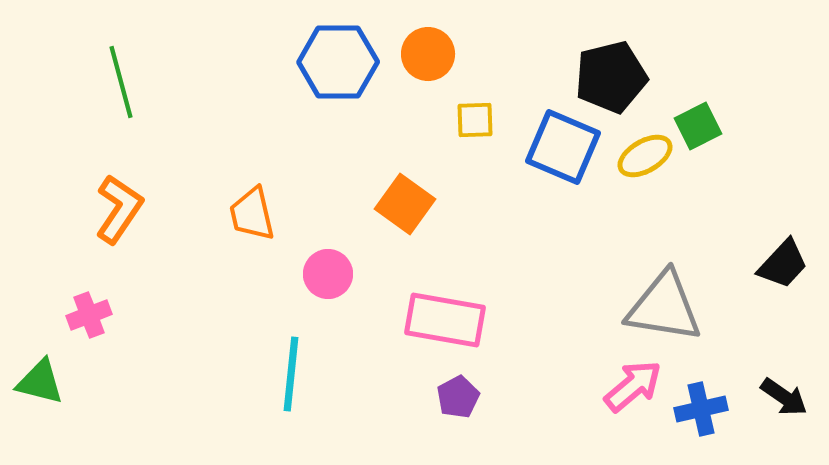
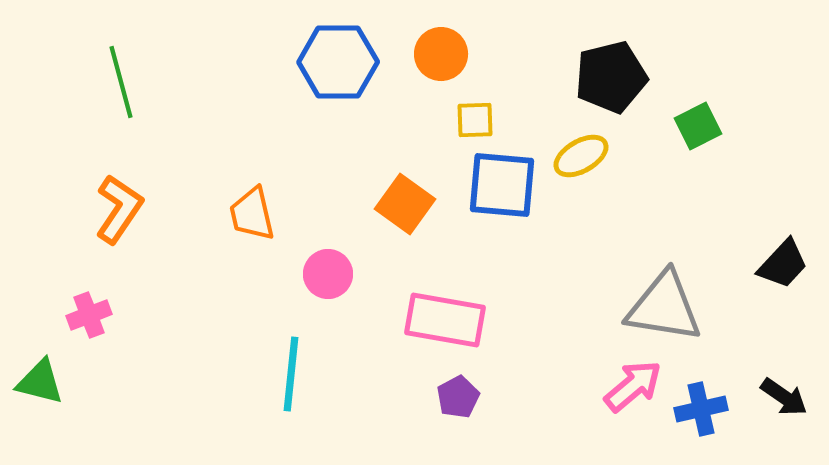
orange circle: moved 13 px right
blue square: moved 61 px left, 38 px down; rotated 18 degrees counterclockwise
yellow ellipse: moved 64 px left
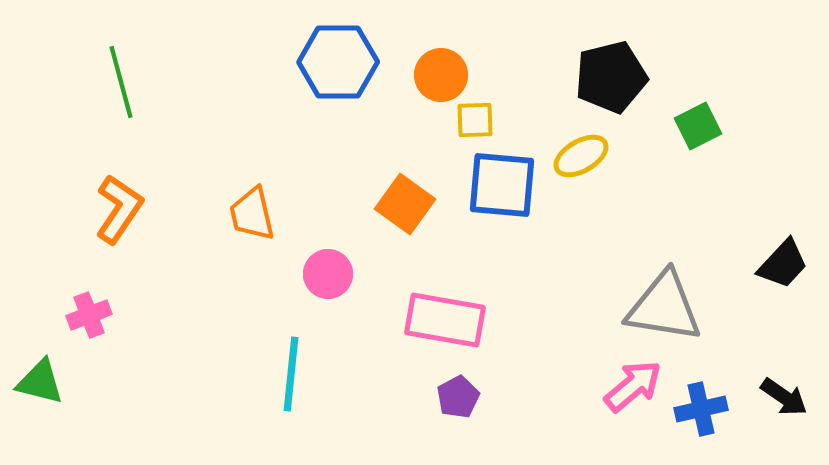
orange circle: moved 21 px down
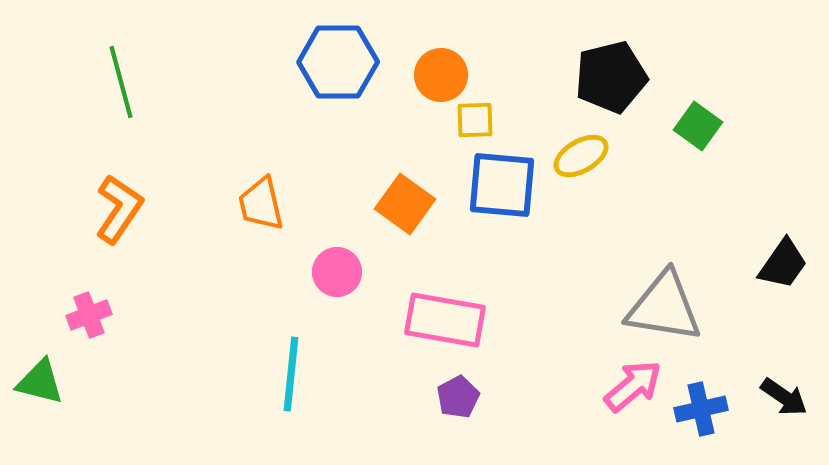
green square: rotated 27 degrees counterclockwise
orange trapezoid: moved 9 px right, 10 px up
black trapezoid: rotated 8 degrees counterclockwise
pink circle: moved 9 px right, 2 px up
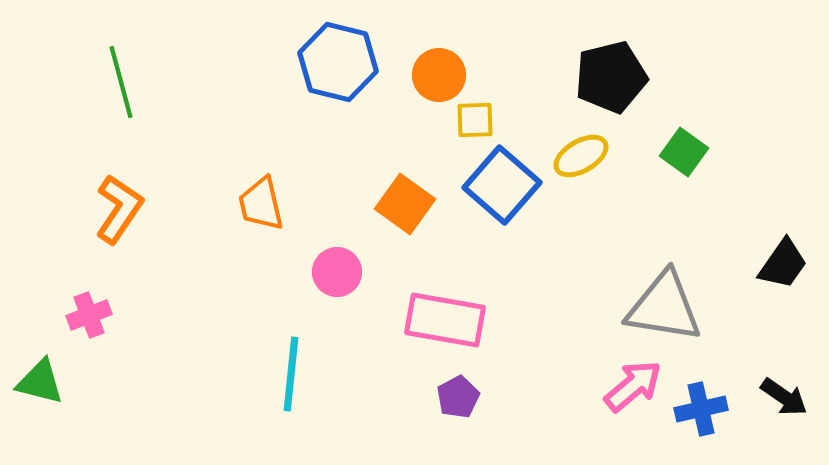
blue hexagon: rotated 14 degrees clockwise
orange circle: moved 2 px left
green square: moved 14 px left, 26 px down
blue square: rotated 36 degrees clockwise
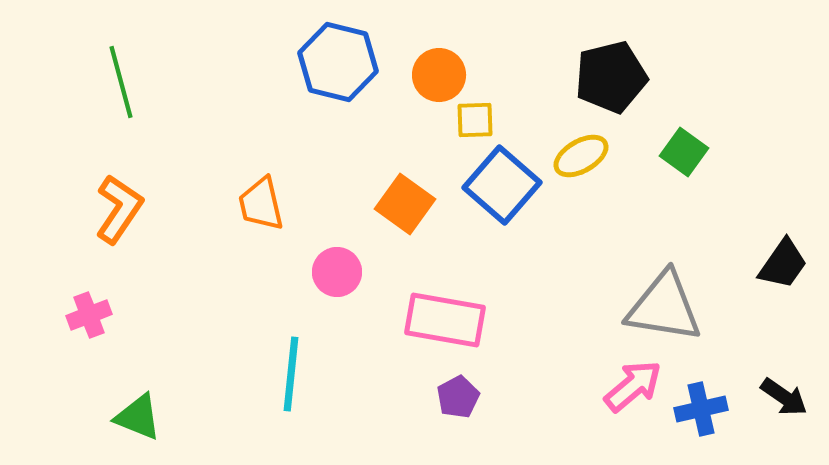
green triangle: moved 98 px right, 35 px down; rotated 8 degrees clockwise
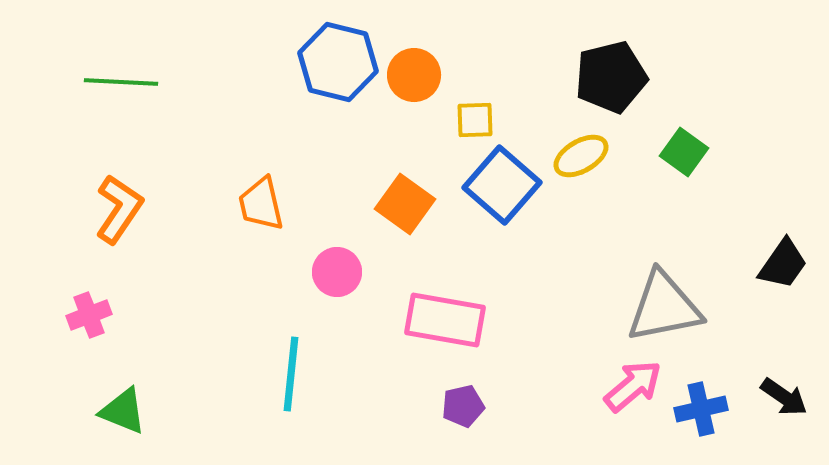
orange circle: moved 25 px left
green line: rotated 72 degrees counterclockwise
gray triangle: rotated 20 degrees counterclockwise
purple pentagon: moved 5 px right, 9 px down; rotated 15 degrees clockwise
green triangle: moved 15 px left, 6 px up
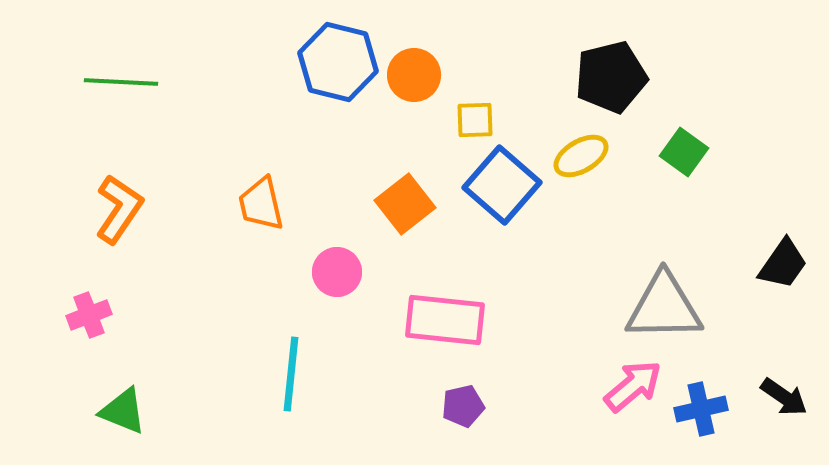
orange square: rotated 16 degrees clockwise
gray triangle: rotated 10 degrees clockwise
pink rectangle: rotated 4 degrees counterclockwise
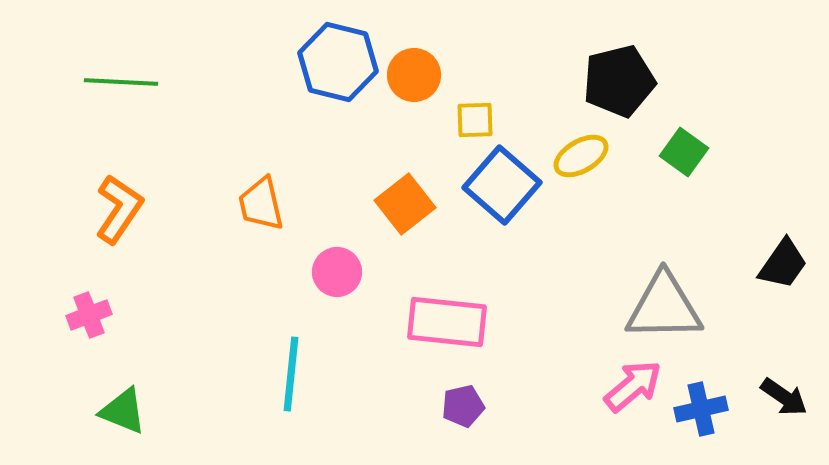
black pentagon: moved 8 px right, 4 px down
pink rectangle: moved 2 px right, 2 px down
